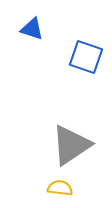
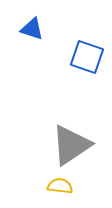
blue square: moved 1 px right
yellow semicircle: moved 2 px up
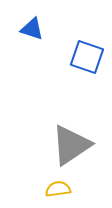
yellow semicircle: moved 2 px left, 3 px down; rotated 15 degrees counterclockwise
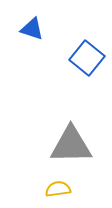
blue square: moved 1 px down; rotated 20 degrees clockwise
gray triangle: rotated 33 degrees clockwise
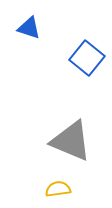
blue triangle: moved 3 px left, 1 px up
gray triangle: moved 4 px up; rotated 24 degrees clockwise
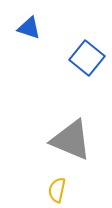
gray triangle: moved 1 px up
yellow semicircle: moved 1 px left, 1 px down; rotated 70 degrees counterclockwise
